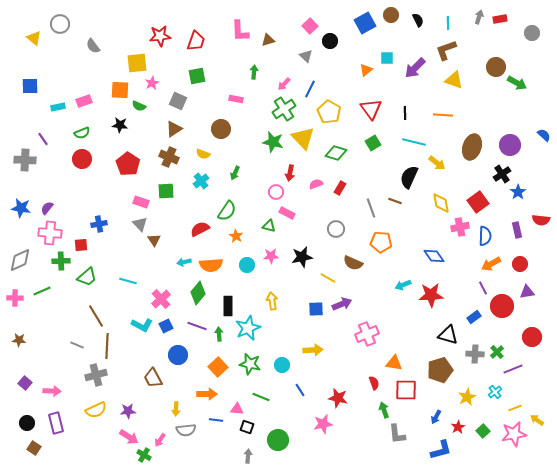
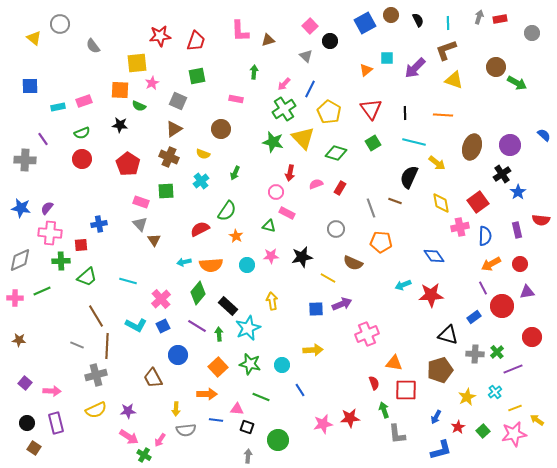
black rectangle at (228, 306): rotated 48 degrees counterclockwise
cyan L-shape at (142, 325): moved 6 px left
blue square at (166, 326): moved 3 px left
purple line at (197, 326): rotated 12 degrees clockwise
red star at (338, 398): moved 12 px right, 20 px down; rotated 18 degrees counterclockwise
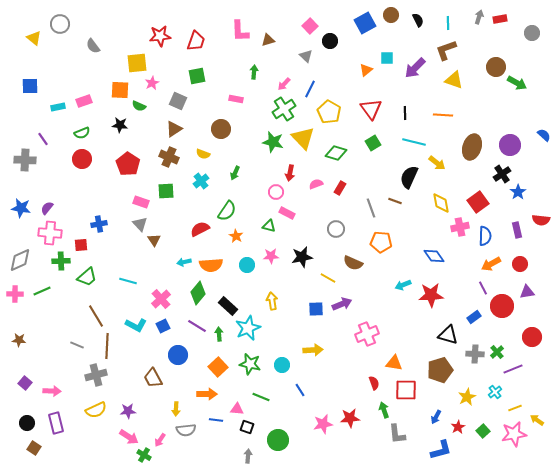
pink cross at (15, 298): moved 4 px up
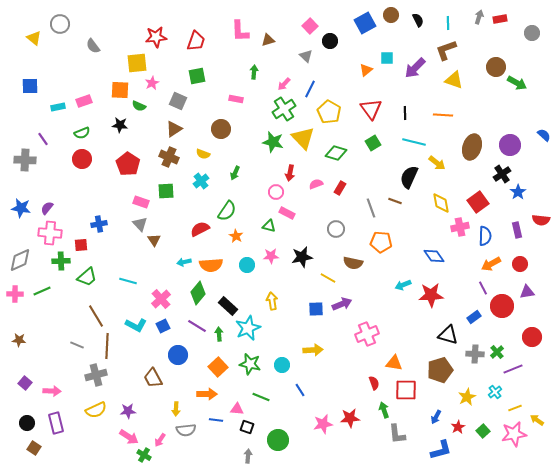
red star at (160, 36): moved 4 px left, 1 px down
brown semicircle at (353, 263): rotated 12 degrees counterclockwise
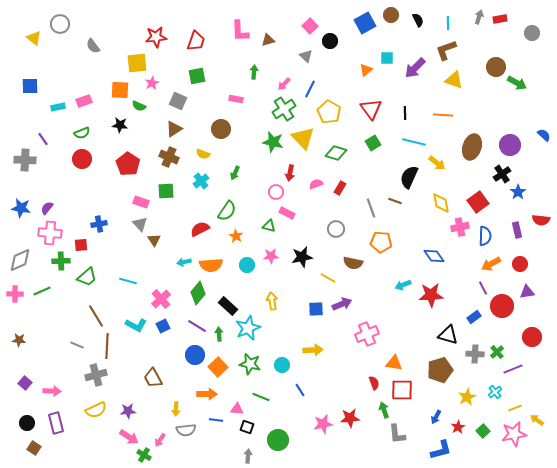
blue circle at (178, 355): moved 17 px right
red square at (406, 390): moved 4 px left
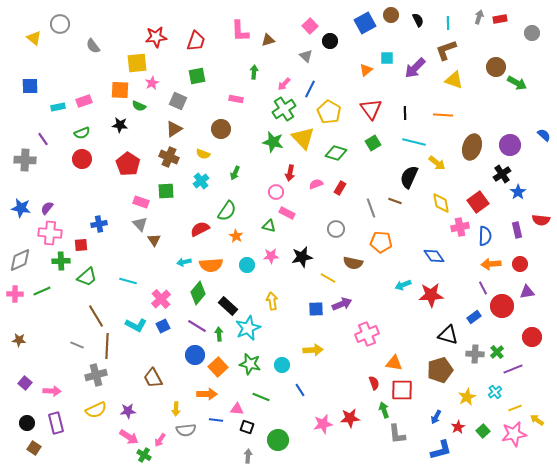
orange arrow at (491, 264): rotated 24 degrees clockwise
